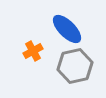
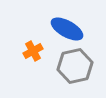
blue ellipse: rotated 16 degrees counterclockwise
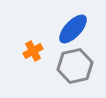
blue ellipse: moved 6 px right; rotated 76 degrees counterclockwise
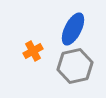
blue ellipse: rotated 16 degrees counterclockwise
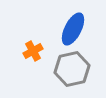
gray hexagon: moved 3 px left, 3 px down
